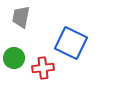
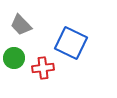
gray trapezoid: moved 8 px down; rotated 55 degrees counterclockwise
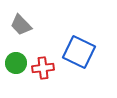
blue square: moved 8 px right, 9 px down
green circle: moved 2 px right, 5 px down
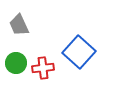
gray trapezoid: moved 2 px left; rotated 20 degrees clockwise
blue square: rotated 16 degrees clockwise
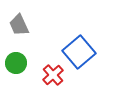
blue square: rotated 8 degrees clockwise
red cross: moved 10 px right, 7 px down; rotated 35 degrees counterclockwise
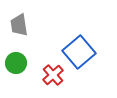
gray trapezoid: rotated 15 degrees clockwise
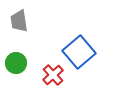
gray trapezoid: moved 4 px up
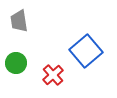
blue square: moved 7 px right, 1 px up
